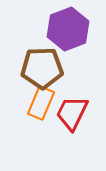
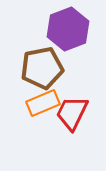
brown pentagon: rotated 9 degrees counterclockwise
orange rectangle: moved 2 px right; rotated 44 degrees clockwise
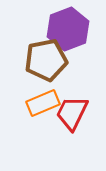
brown pentagon: moved 4 px right, 8 px up
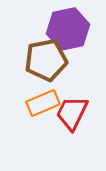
purple hexagon: rotated 9 degrees clockwise
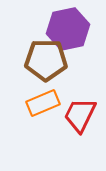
brown pentagon: rotated 12 degrees clockwise
red trapezoid: moved 8 px right, 2 px down
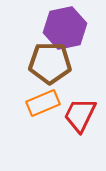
purple hexagon: moved 3 px left, 1 px up
brown pentagon: moved 4 px right, 3 px down
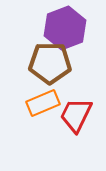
purple hexagon: rotated 9 degrees counterclockwise
red trapezoid: moved 4 px left
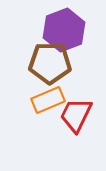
purple hexagon: moved 1 px left, 2 px down
orange rectangle: moved 5 px right, 3 px up
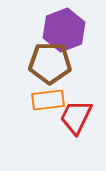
orange rectangle: rotated 16 degrees clockwise
red trapezoid: moved 2 px down
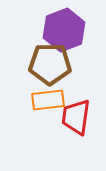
brown pentagon: moved 1 px down
red trapezoid: rotated 18 degrees counterclockwise
